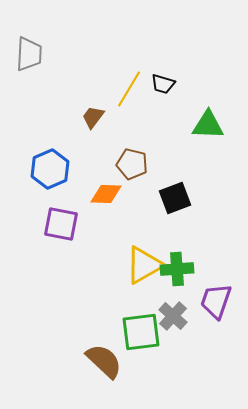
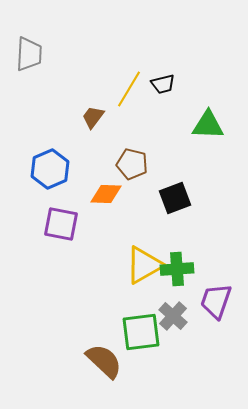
black trapezoid: rotated 30 degrees counterclockwise
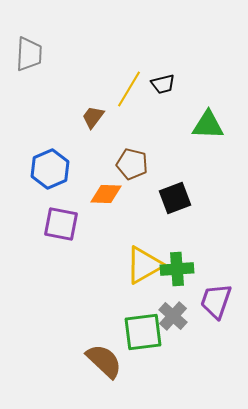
green square: moved 2 px right
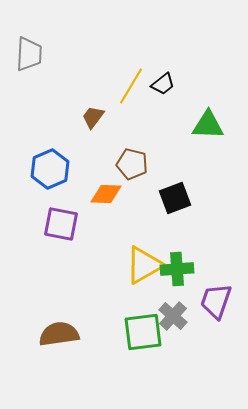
black trapezoid: rotated 25 degrees counterclockwise
yellow line: moved 2 px right, 3 px up
brown semicircle: moved 45 px left, 27 px up; rotated 51 degrees counterclockwise
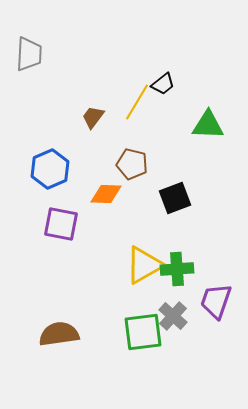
yellow line: moved 6 px right, 16 px down
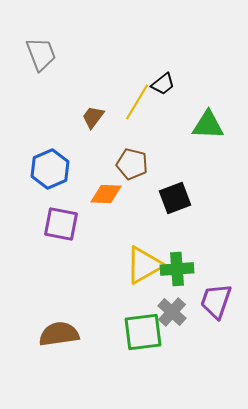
gray trapezoid: moved 12 px right; rotated 24 degrees counterclockwise
gray cross: moved 1 px left, 4 px up
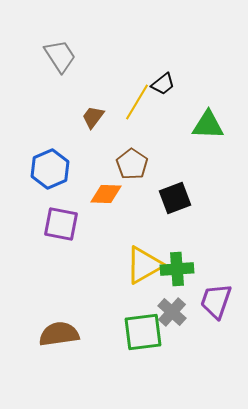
gray trapezoid: moved 19 px right, 2 px down; rotated 12 degrees counterclockwise
brown pentagon: rotated 20 degrees clockwise
